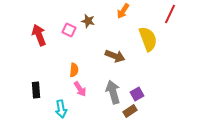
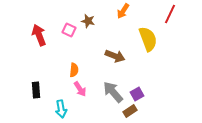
gray arrow: rotated 25 degrees counterclockwise
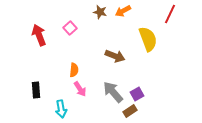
orange arrow: rotated 28 degrees clockwise
brown star: moved 12 px right, 9 px up
pink square: moved 1 px right, 2 px up; rotated 24 degrees clockwise
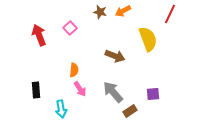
purple square: moved 16 px right; rotated 24 degrees clockwise
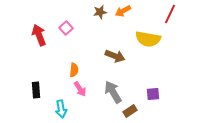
brown star: rotated 24 degrees counterclockwise
pink square: moved 4 px left
yellow semicircle: rotated 120 degrees clockwise
gray arrow: rotated 10 degrees clockwise
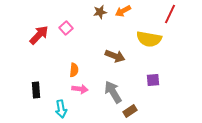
red arrow: rotated 65 degrees clockwise
yellow semicircle: moved 1 px right
pink arrow: rotated 49 degrees counterclockwise
purple square: moved 14 px up
